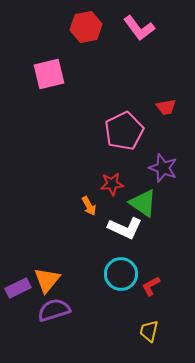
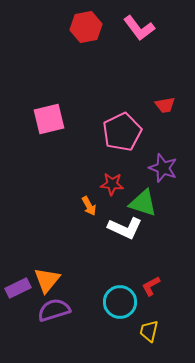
pink square: moved 45 px down
red trapezoid: moved 1 px left, 2 px up
pink pentagon: moved 2 px left, 1 px down
red star: rotated 10 degrees clockwise
green triangle: rotated 16 degrees counterclockwise
cyan circle: moved 1 px left, 28 px down
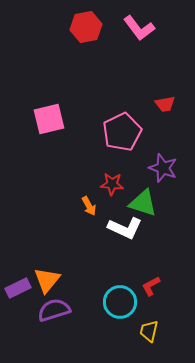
red trapezoid: moved 1 px up
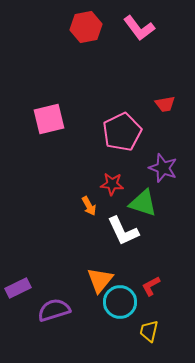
white L-shape: moved 2 px left, 3 px down; rotated 40 degrees clockwise
orange triangle: moved 53 px right
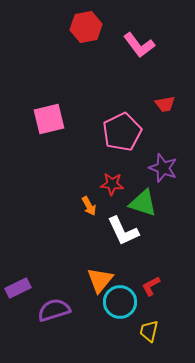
pink L-shape: moved 17 px down
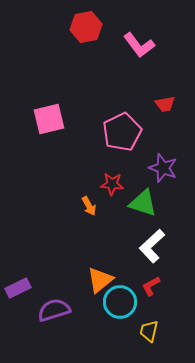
white L-shape: moved 29 px right, 15 px down; rotated 72 degrees clockwise
orange triangle: rotated 12 degrees clockwise
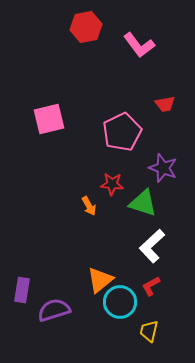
purple rectangle: moved 4 px right, 2 px down; rotated 55 degrees counterclockwise
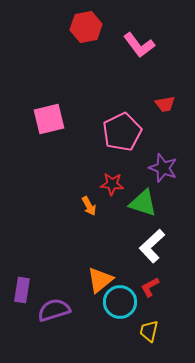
red L-shape: moved 1 px left, 1 px down
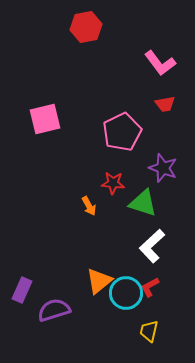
pink L-shape: moved 21 px right, 18 px down
pink square: moved 4 px left
red star: moved 1 px right, 1 px up
orange triangle: moved 1 px left, 1 px down
purple rectangle: rotated 15 degrees clockwise
cyan circle: moved 6 px right, 9 px up
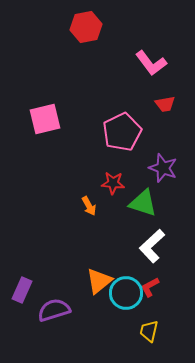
pink L-shape: moved 9 px left
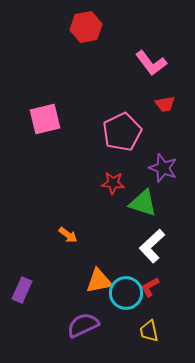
orange arrow: moved 21 px left, 29 px down; rotated 24 degrees counterclockwise
orange triangle: rotated 28 degrees clockwise
purple semicircle: moved 29 px right, 15 px down; rotated 8 degrees counterclockwise
yellow trapezoid: rotated 25 degrees counterclockwise
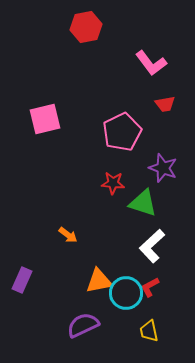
purple rectangle: moved 10 px up
